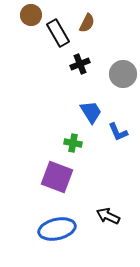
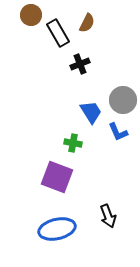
gray circle: moved 26 px down
black arrow: rotated 135 degrees counterclockwise
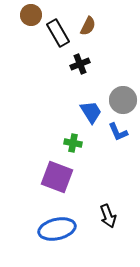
brown semicircle: moved 1 px right, 3 px down
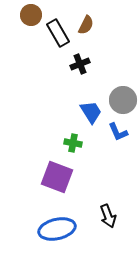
brown semicircle: moved 2 px left, 1 px up
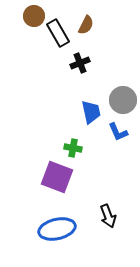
brown circle: moved 3 px right, 1 px down
black cross: moved 1 px up
blue trapezoid: rotated 20 degrees clockwise
green cross: moved 5 px down
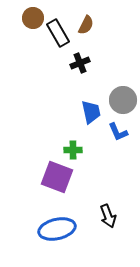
brown circle: moved 1 px left, 2 px down
green cross: moved 2 px down; rotated 12 degrees counterclockwise
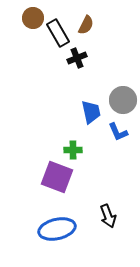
black cross: moved 3 px left, 5 px up
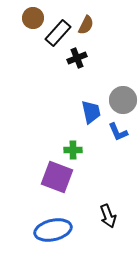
black rectangle: rotated 72 degrees clockwise
blue ellipse: moved 4 px left, 1 px down
